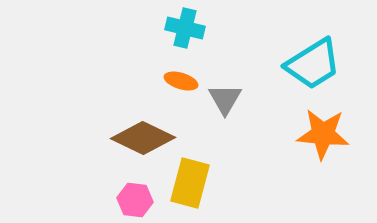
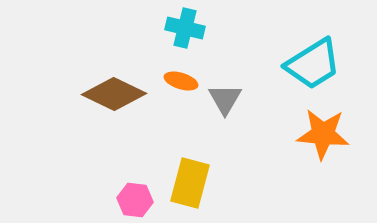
brown diamond: moved 29 px left, 44 px up
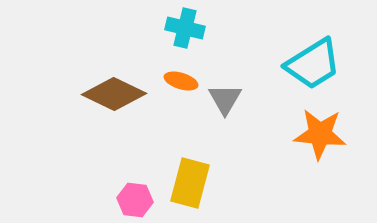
orange star: moved 3 px left
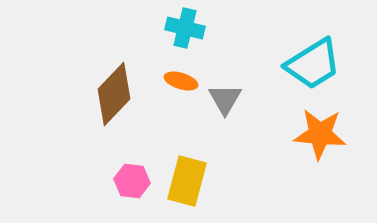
brown diamond: rotated 72 degrees counterclockwise
yellow rectangle: moved 3 px left, 2 px up
pink hexagon: moved 3 px left, 19 px up
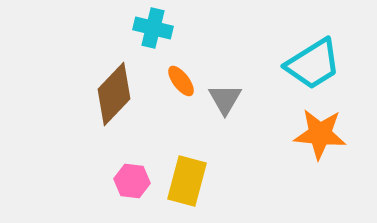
cyan cross: moved 32 px left
orange ellipse: rotated 36 degrees clockwise
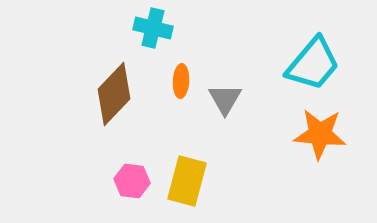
cyan trapezoid: rotated 18 degrees counterclockwise
orange ellipse: rotated 40 degrees clockwise
